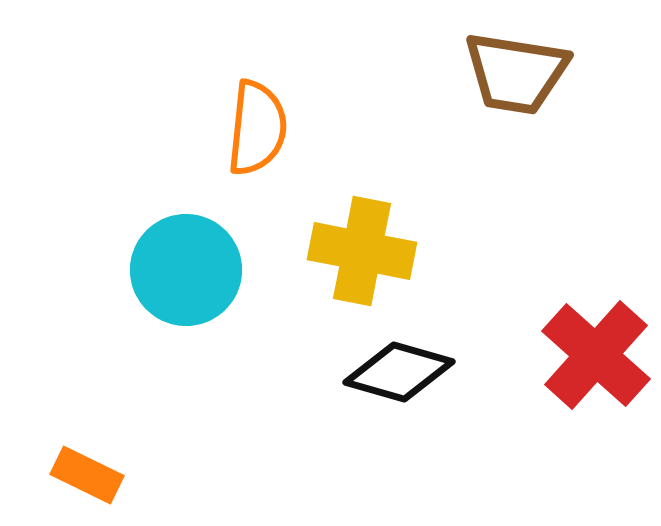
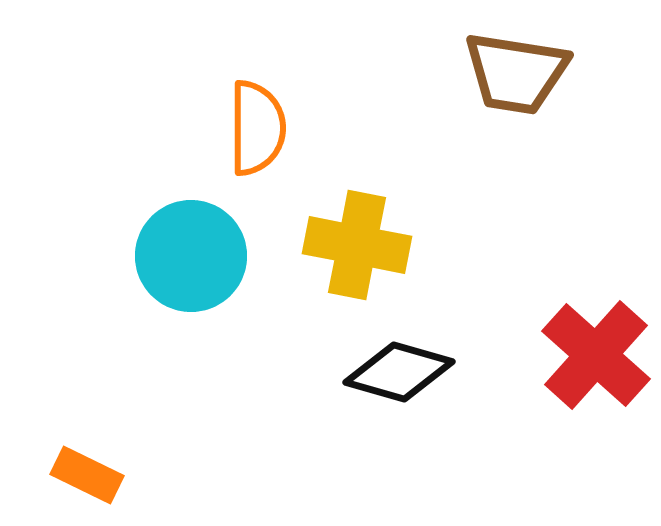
orange semicircle: rotated 6 degrees counterclockwise
yellow cross: moved 5 px left, 6 px up
cyan circle: moved 5 px right, 14 px up
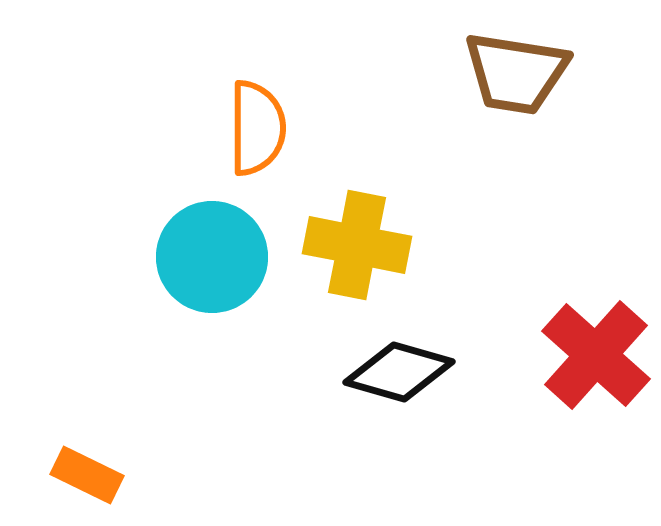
cyan circle: moved 21 px right, 1 px down
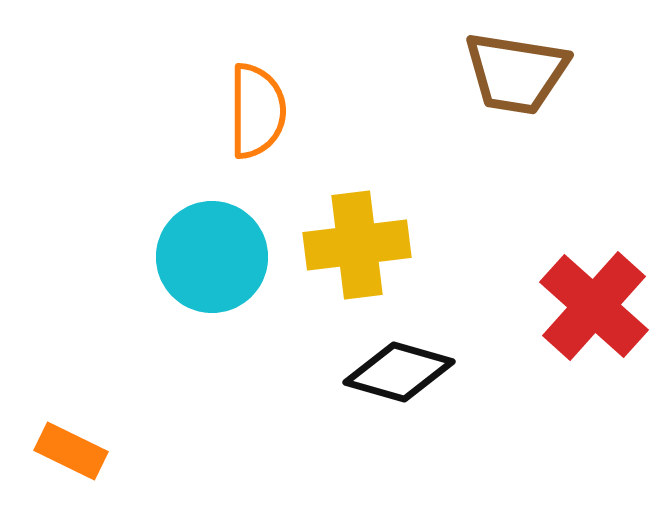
orange semicircle: moved 17 px up
yellow cross: rotated 18 degrees counterclockwise
red cross: moved 2 px left, 49 px up
orange rectangle: moved 16 px left, 24 px up
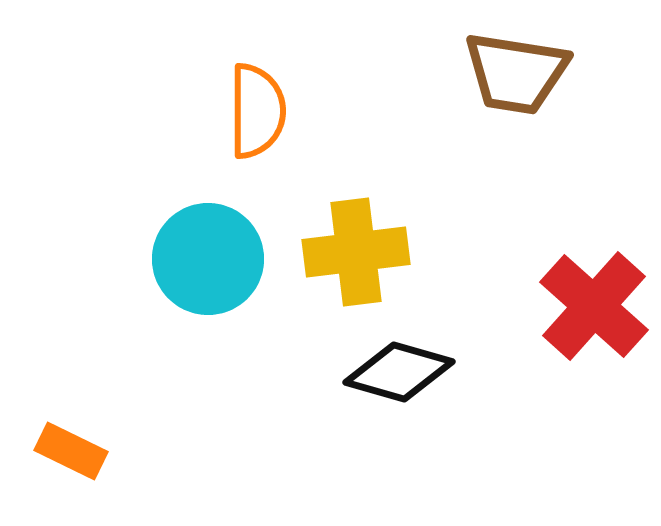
yellow cross: moved 1 px left, 7 px down
cyan circle: moved 4 px left, 2 px down
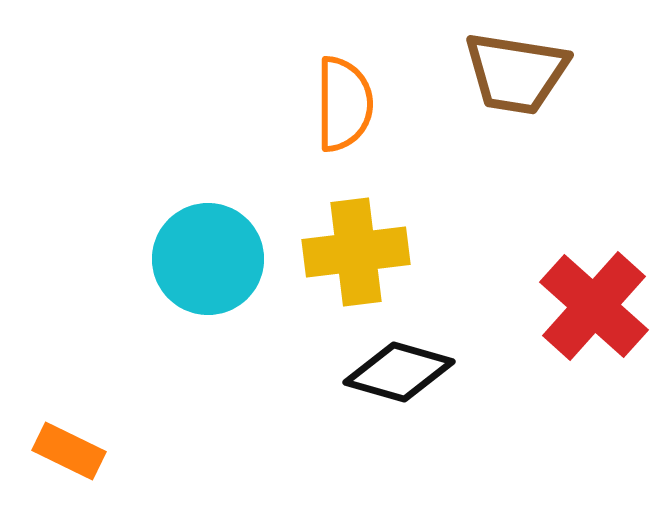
orange semicircle: moved 87 px right, 7 px up
orange rectangle: moved 2 px left
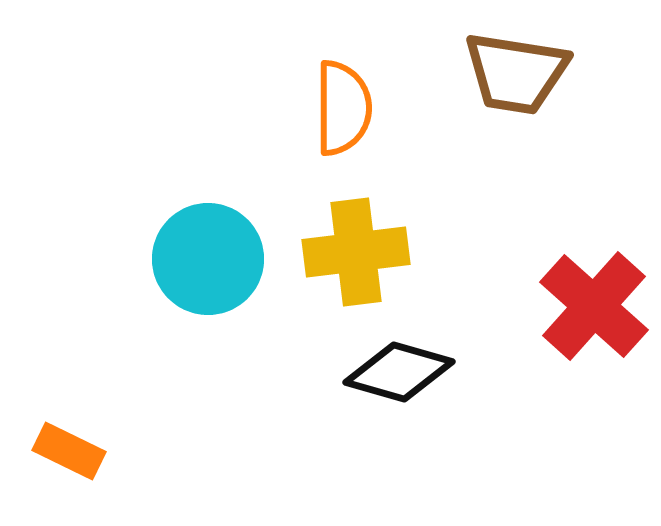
orange semicircle: moved 1 px left, 4 px down
